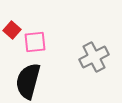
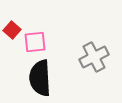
black semicircle: moved 12 px right, 3 px up; rotated 18 degrees counterclockwise
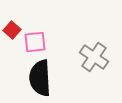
gray cross: rotated 28 degrees counterclockwise
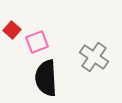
pink square: moved 2 px right; rotated 15 degrees counterclockwise
black semicircle: moved 6 px right
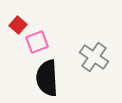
red square: moved 6 px right, 5 px up
black semicircle: moved 1 px right
